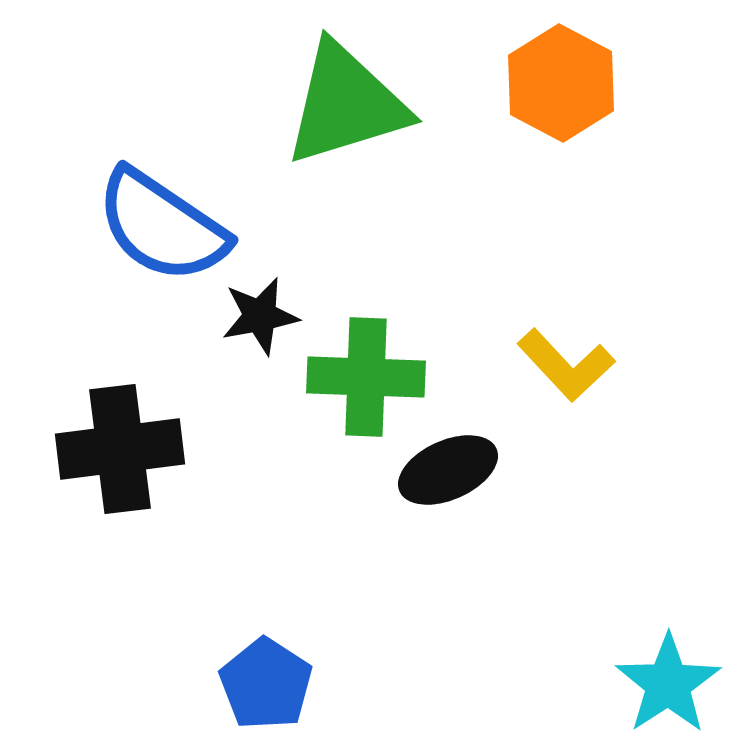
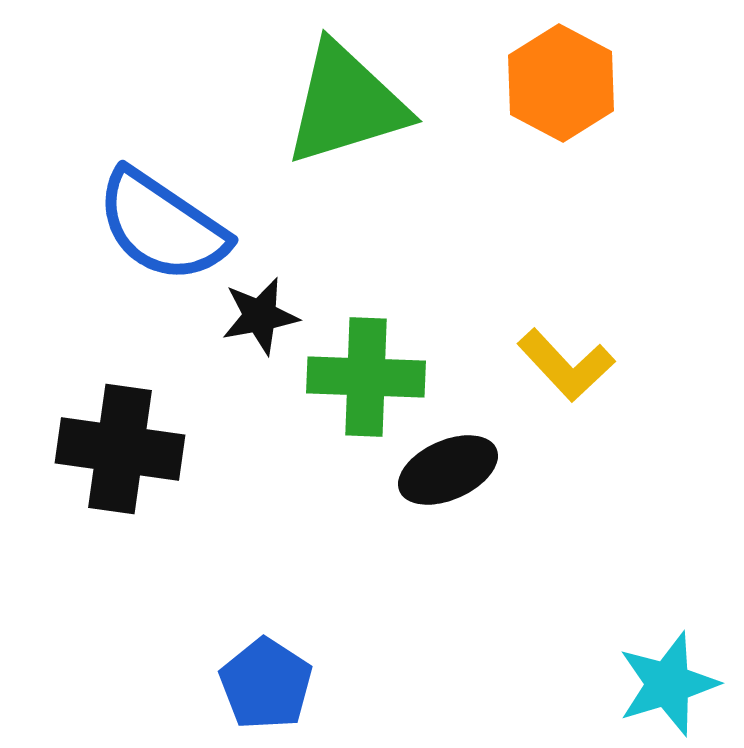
black cross: rotated 15 degrees clockwise
cyan star: rotated 16 degrees clockwise
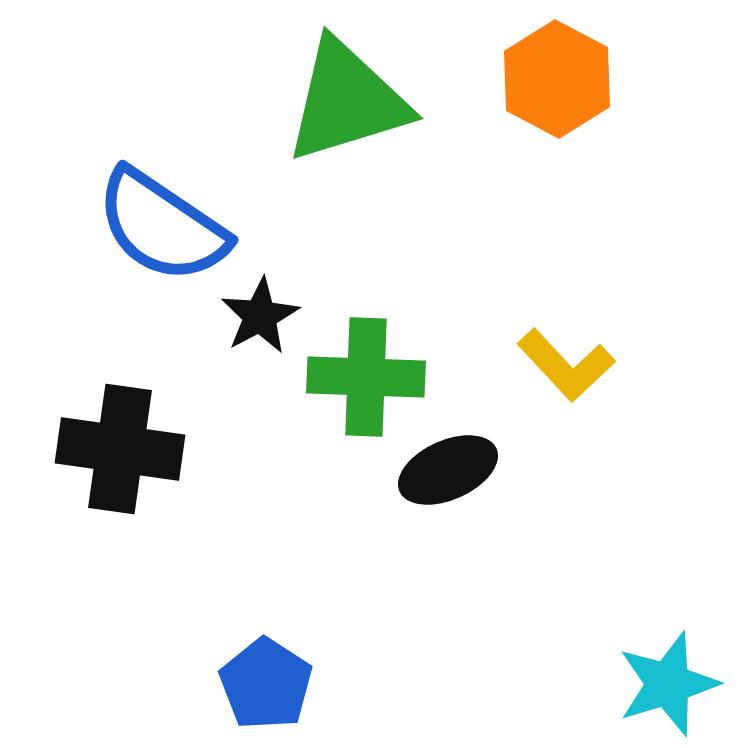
orange hexagon: moved 4 px left, 4 px up
green triangle: moved 1 px right, 3 px up
black star: rotated 18 degrees counterclockwise
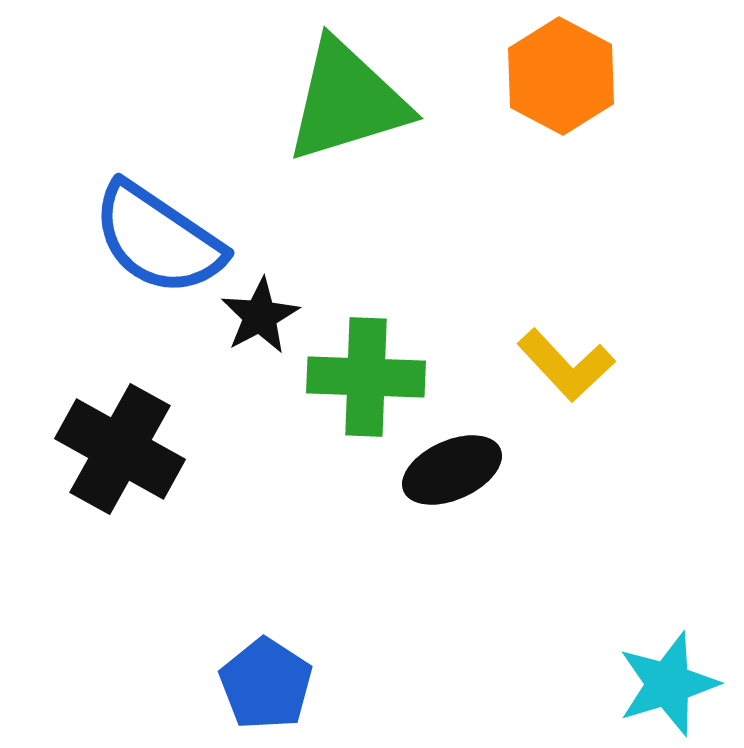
orange hexagon: moved 4 px right, 3 px up
blue semicircle: moved 4 px left, 13 px down
black cross: rotated 21 degrees clockwise
black ellipse: moved 4 px right
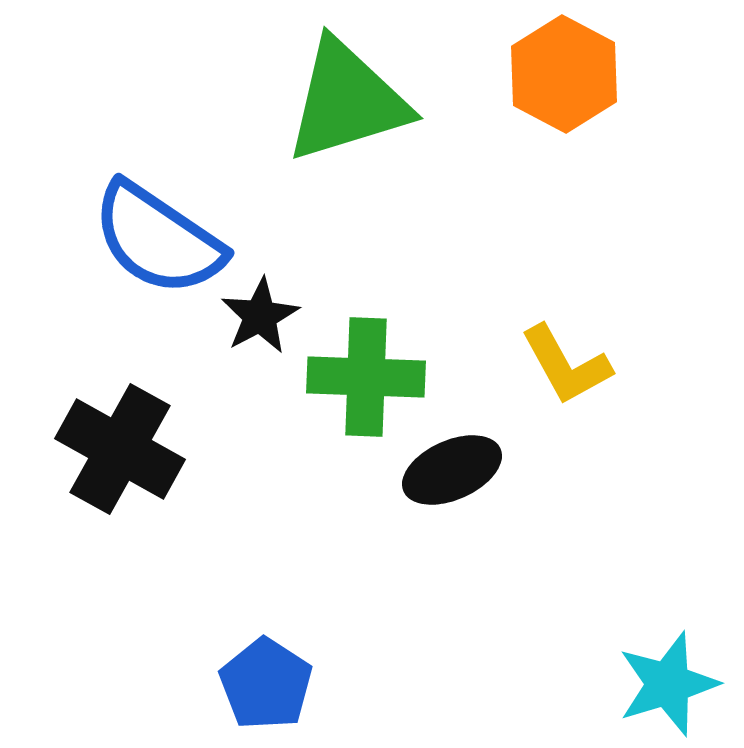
orange hexagon: moved 3 px right, 2 px up
yellow L-shape: rotated 14 degrees clockwise
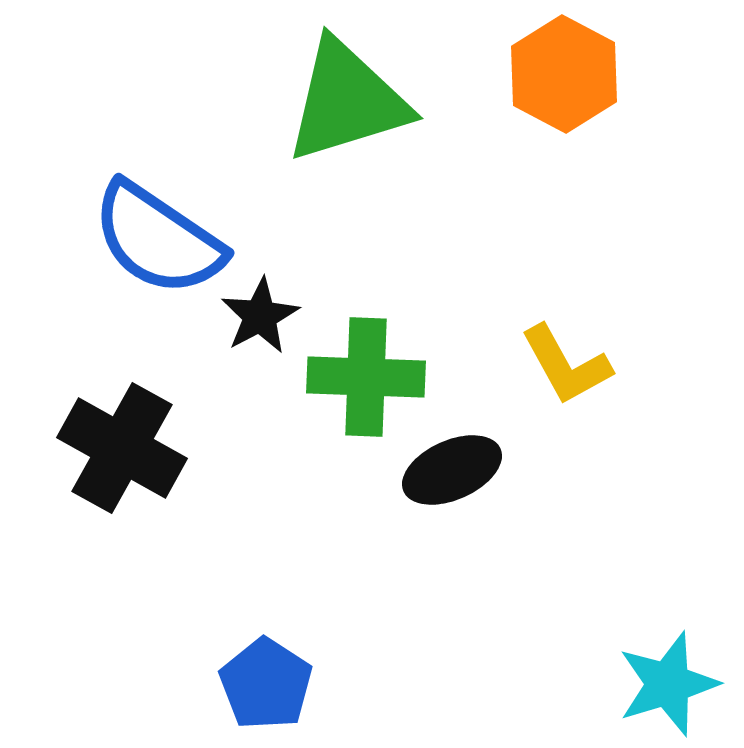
black cross: moved 2 px right, 1 px up
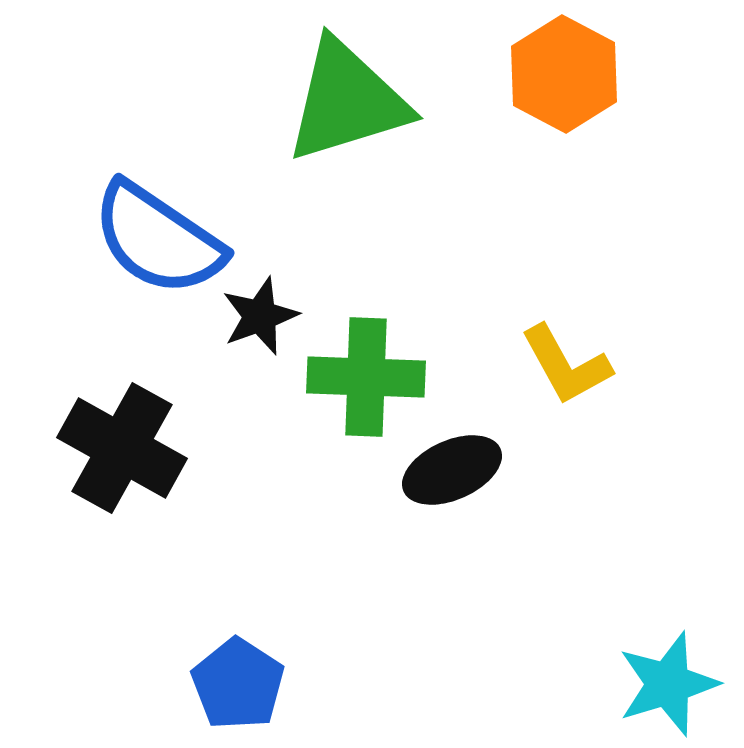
black star: rotated 8 degrees clockwise
blue pentagon: moved 28 px left
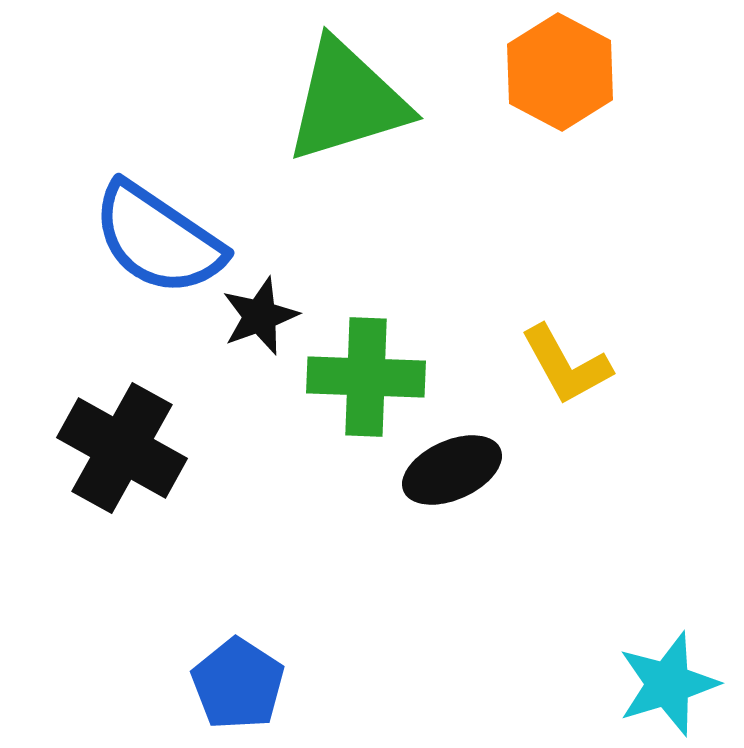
orange hexagon: moved 4 px left, 2 px up
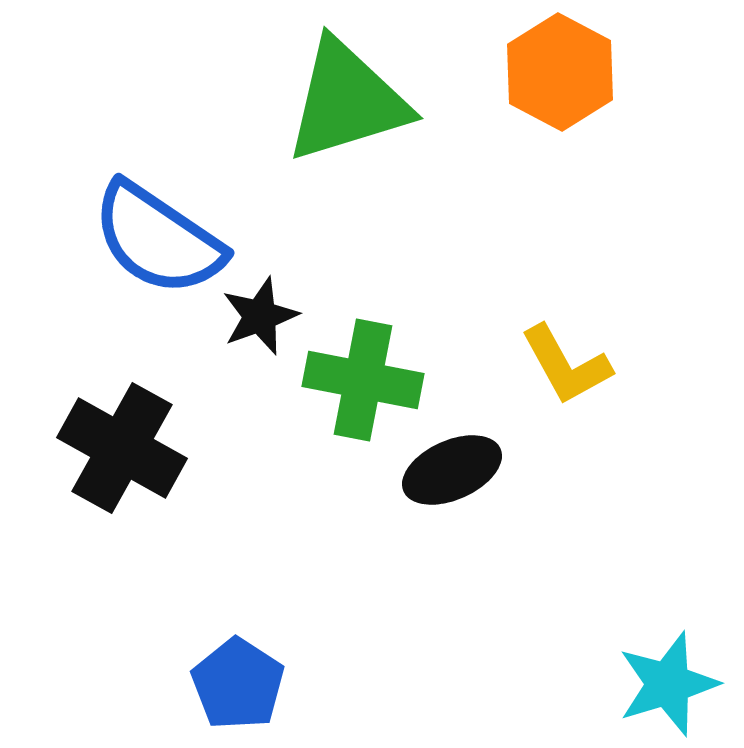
green cross: moved 3 px left, 3 px down; rotated 9 degrees clockwise
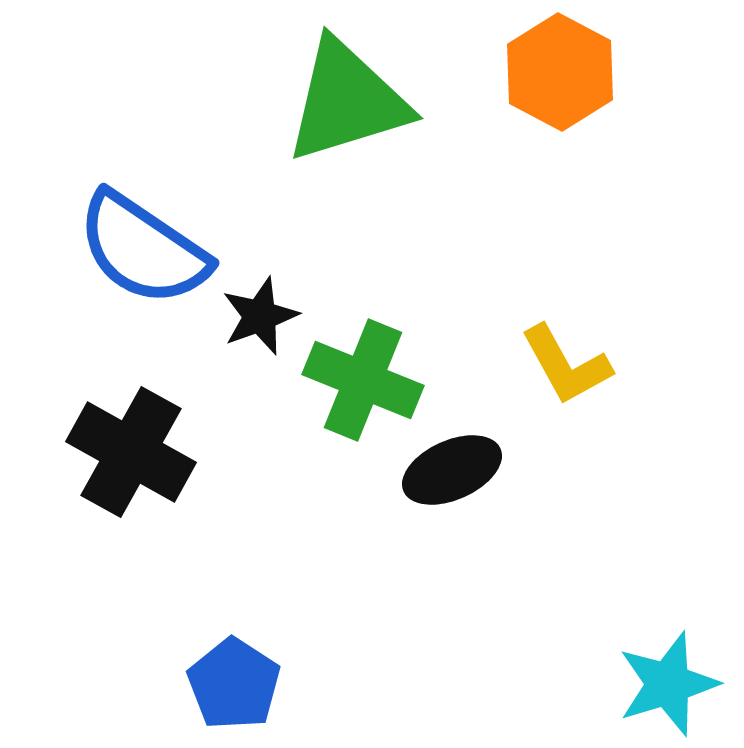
blue semicircle: moved 15 px left, 10 px down
green cross: rotated 11 degrees clockwise
black cross: moved 9 px right, 4 px down
blue pentagon: moved 4 px left
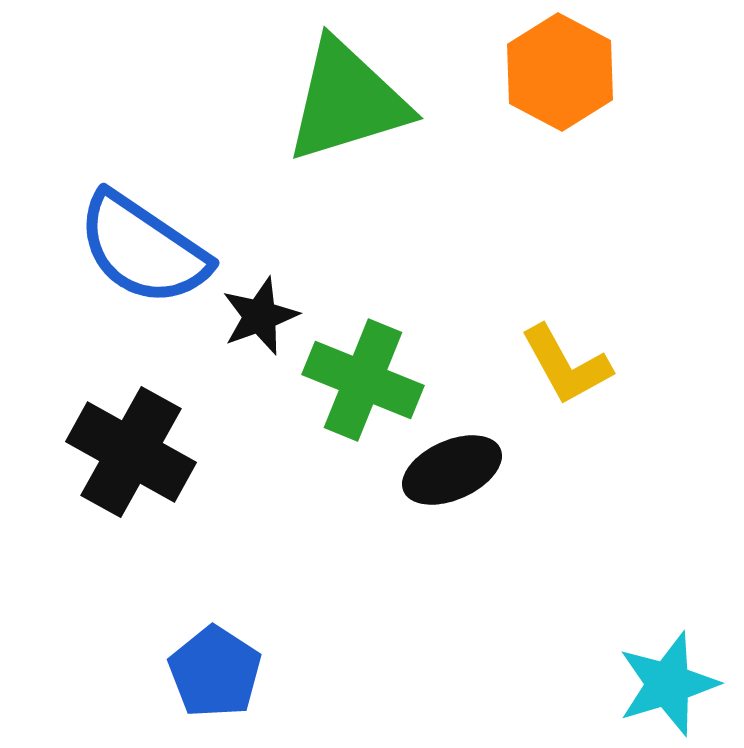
blue pentagon: moved 19 px left, 12 px up
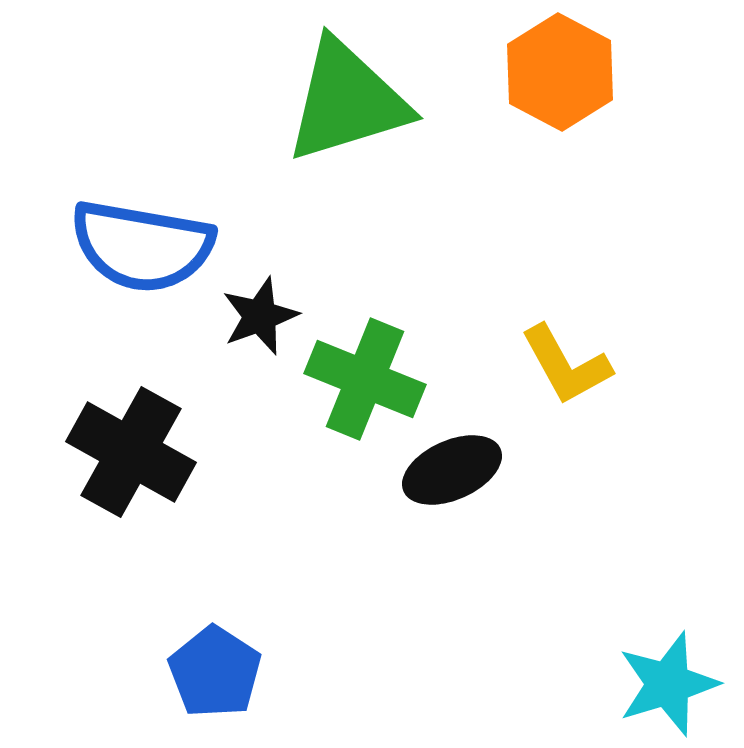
blue semicircle: moved 1 px left, 3 px up; rotated 24 degrees counterclockwise
green cross: moved 2 px right, 1 px up
